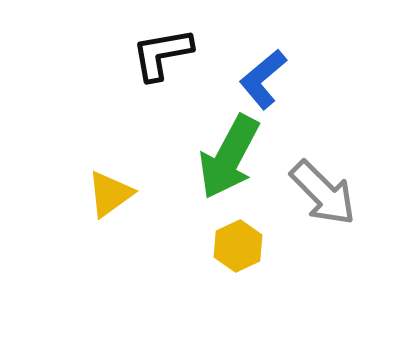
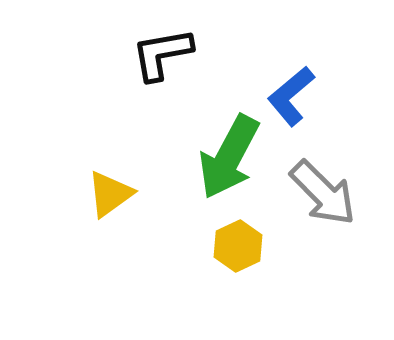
blue L-shape: moved 28 px right, 17 px down
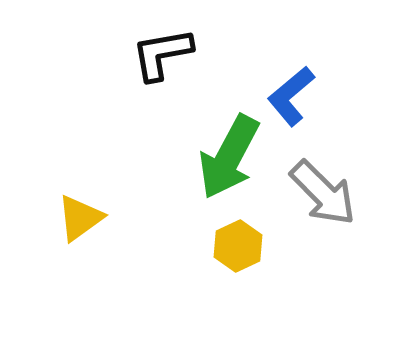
yellow triangle: moved 30 px left, 24 px down
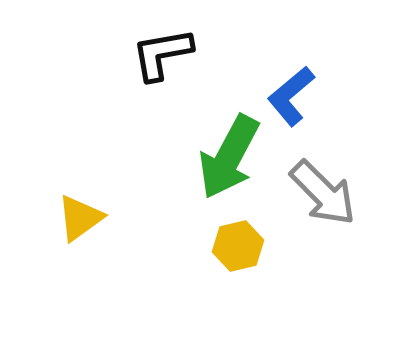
yellow hexagon: rotated 12 degrees clockwise
